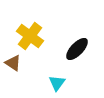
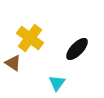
yellow cross: moved 2 px down
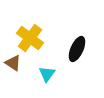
black ellipse: rotated 20 degrees counterclockwise
cyan triangle: moved 10 px left, 9 px up
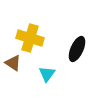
yellow cross: rotated 20 degrees counterclockwise
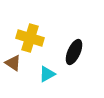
black ellipse: moved 3 px left, 3 px down
cyan triangle: rotated 24 degrees clockwise
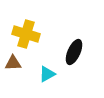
yellow cross: moved 4 px left, 4 px up
brown triangle: rotated 36 degrees counterclockwise
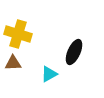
yellow cross: moved 8 px left
cyan triangle: moved 2 px right
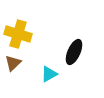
brown triangle: rotated 42 degrees counterclockwise
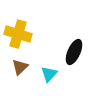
brown triangle: moved 7 px right, 4 px down
cyan triangle: rotated 18 degrees counterclockwise
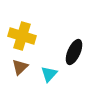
yellow cross: moved 4 px right, 2 px down
